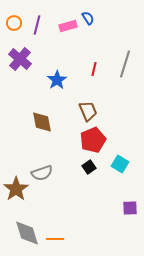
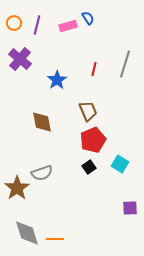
brown star: moved 1 px right, 1 px up
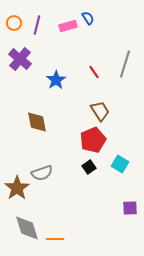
red line: moved 3 px down; rotated 48 degrees counterclockwise
blue star: moved 1 px left
brown trapezoid: moved 12 px right; rotated 10 degrees counterclockwise
brown diamond: moved 5 px left
gray diamond: moved 5 px up
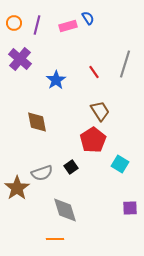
red pentagon: rotated 10 degrees counterclockwise
black square: moved 18 px left
gray diamond: moved 38 px right, 18 px up
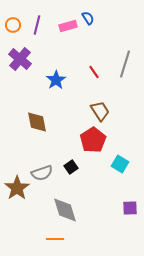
orange circle: moved 1 px left, 2 px down
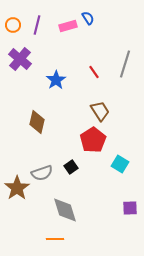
brown diamond: rotated 25 degrees clockwise
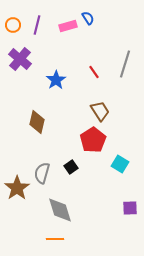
gray semicircle: rotated 125 degrees clockwise
gray diamond: moved 5 px left
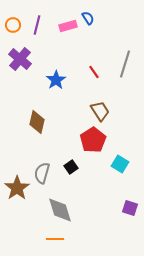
purple square: rotated 21 degrees clockwise
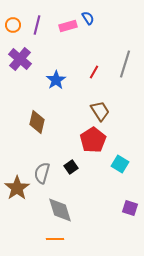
red line: rotated 64 degrees clockwise
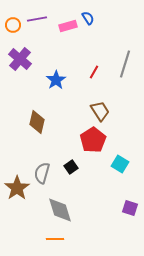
purple line: moved 6 px up; rotated 66 degrees clockwise
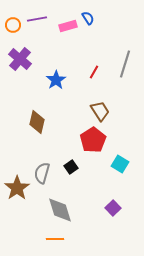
purple square: moved 17 px left; rotated 28 degrees clockwise
